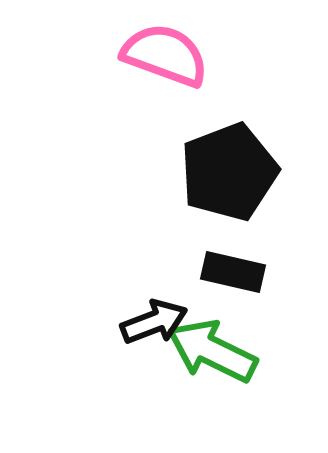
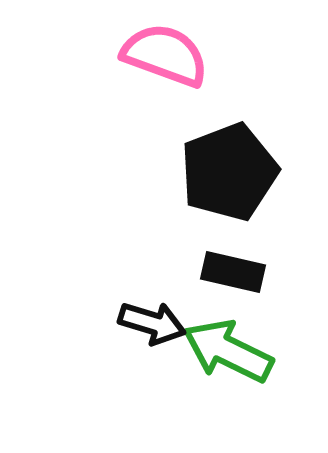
black arrow: moved 2 px left, 1 px down; rotated 38 degrees clockwise
green arrow: moved 16 px right
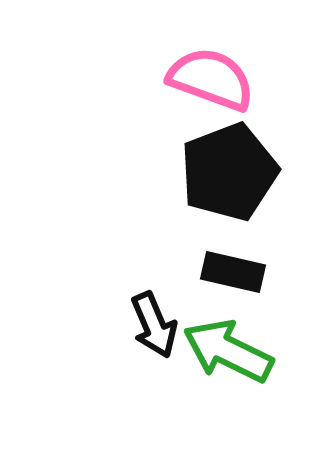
pink semicircle: moved 46 px right, 24 px down
black arrow: moved 2 px right, 2 px down; rotated 50 degrees clockwise
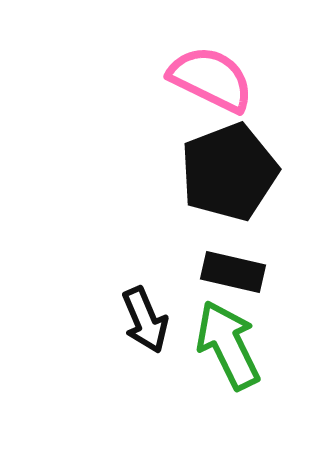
pink semicircle: rotated 6 degrees clockwise
black arrow: moved 9 px left, 5 px up
green arrow: moved 6 px up; rotated 38 degrees clockwise
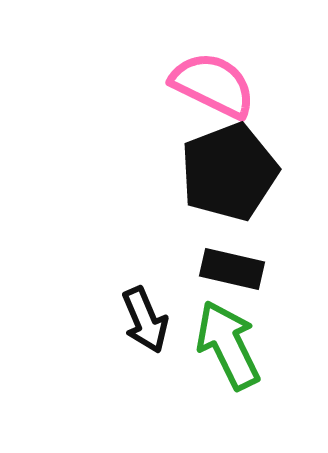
pink semicircle: moved 2 px right, 6 px down
black rectangle: moved 1 px left, 3 px up
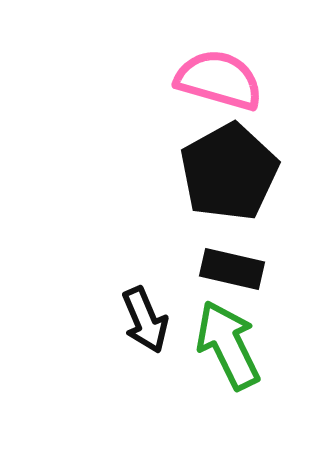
pink semicircle: moved 6 px right, 5 px up; rotated 10 degrees counterclockwise
black pentagon: rotated 8 degrees counterclockwise
